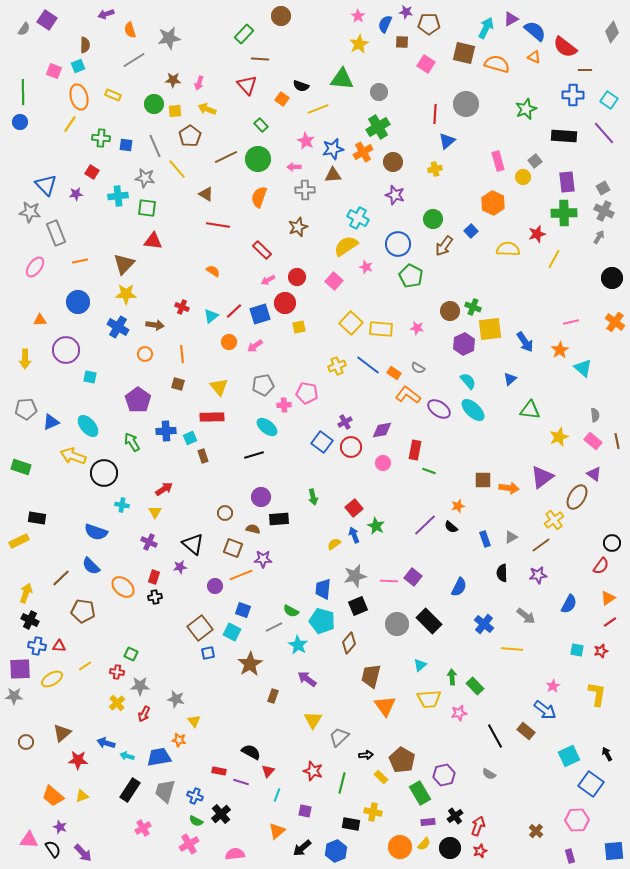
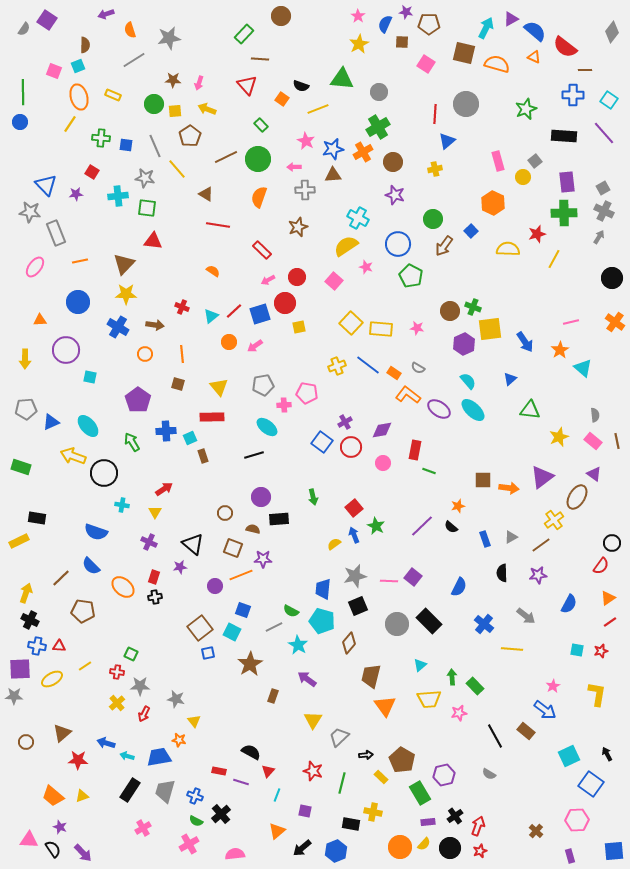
purple line at (425, 525): moved 3 px left, 1 px down
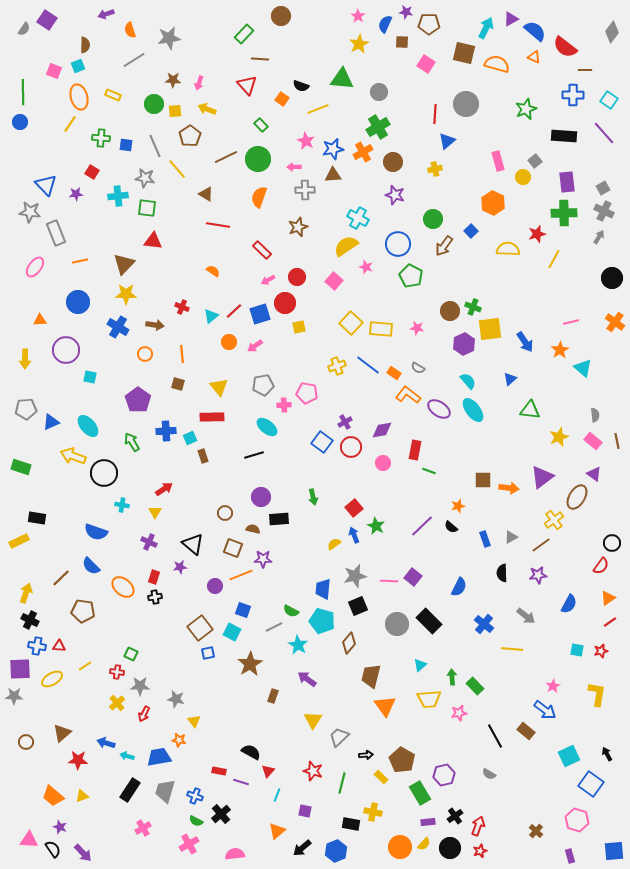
cyan ellipse at (473, 410): rotated 10 degrees clockwise
pink hexagon at (577, 820): rotated 20 degrees clockwise
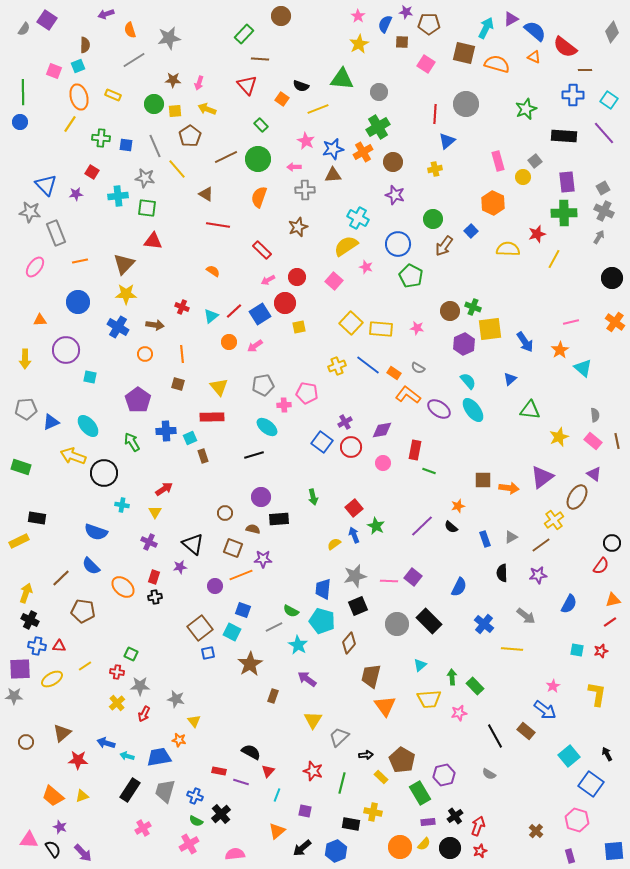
blue square at (260, 314): rotated 15 degrees counterclockwise
orange triangle at (608, 598): moved 5 px right, 2 px down; rotated 21 degrees clockwise
cyan square at (569, 756): rotated 15 degrees counterclockwise
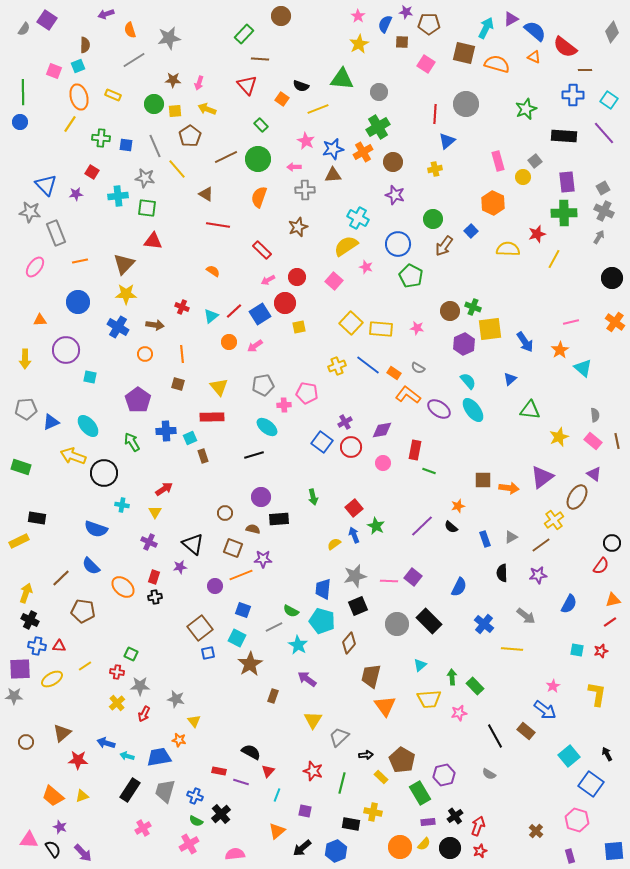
blue semicircle at (96, 532): moved 3 px up
cyan square at (232, 632): moved 5 px right, 6 px down
